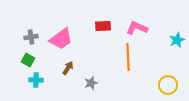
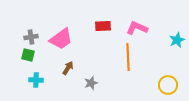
green square: moved 5 px up; rotated 16 degrees counterclockwise
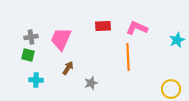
pink trapezoid: rotated 150 degrees clockwise
yellow circle: moved 3 px right, 4 px down
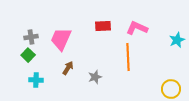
green square: rotated 32 degrees clockwise
gray star: moved 4 px right, 6 px up
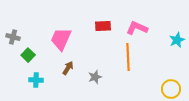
gray cross: moved 18 px left; rotated 24 degrees clockwise
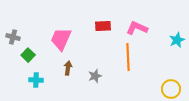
brown arrow: rotated 24 degrees counterclockwise
gray star: moved 1 px up
